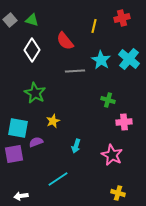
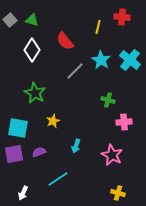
red cross: moved 1 px up; rotated 21 degrees clockwise
yellow line: moved 4 px right, 1 px down
cyan cross: moved 1 px right, 1 px down
gray line: rotated 42 degrees counterclockwise
purple semicircle: moved 3 px right, 10 px down
white arrow: moved 2 px right, 3 px up; rotated 56 degrees counterclockwise
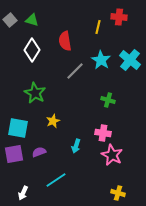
red cross: moved 3 px left
red semicircle: rotated 30 degrees clockwise
pink cross: moved 21 px left, 11 px down; rotated 14 degrees clockwise
cyan line: moved 2 px left, 1 px down
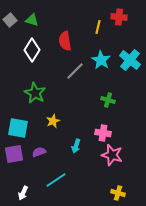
pink star: rotated 10 degrees counterclockwise
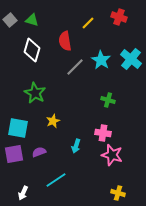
red cross: rotated 14 degrees clockwise
yellow line: moved 10 px left, 4 px up; rotated 32 degrees clockwise
white diamond: rotated 15 degrees counterclockwise
cyan cross: moved 1 px right, 1 px up
gray line: moved 4 px up
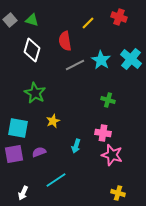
gray line: moved 2 px up; rotated 18 degrees clockwise
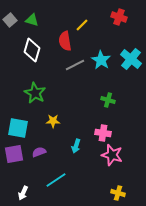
yellow line: moved 6 px left, 2 px down
yellow star: rotated 24 degrees clockwise
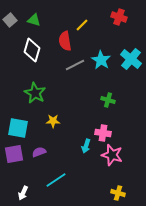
green triangle: moved 2 px right
cyan arrow: moved 10 px right
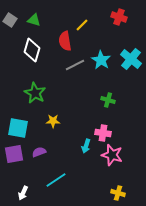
gray square: rotated 16 degrees counterclockwise
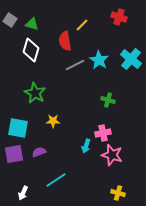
green triangle: moved 2 px left, 4 px down
white diamond: moved 1 px left
cyan star: moved 2 px left
pink cross: rotated 21 degrees counterclockwise
